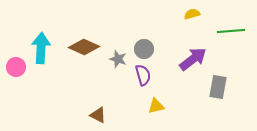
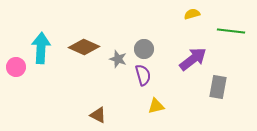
green line: rotated 12 degrees clockwise
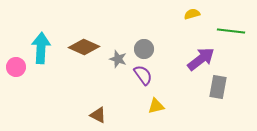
purple arrow: moved 8 px right
purple semicircle: rotated 20 degrees counterclockwise
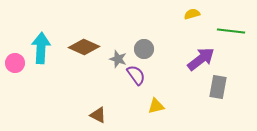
pink circle: moved 1 px left, 4 px up
purple semicircle: moved 7 px left
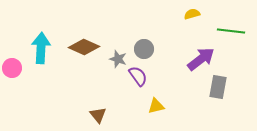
pink circle: moved 3 px left, 5 px down
purple semicircle: moved 2 px right, 1 px down
brown triangle: rotated 24 degrees clockwise
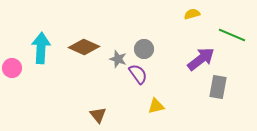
green line: moved 1 px right, 4 px down; rotated 16 degrees clockwise
purple semicircle: moved 2 px up
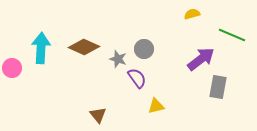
purple semicircle: moved 1 px left, 4 px down
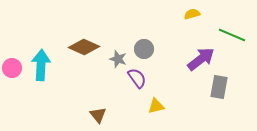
cyan arrow: moved 17 px down
gray rectangle: moved 1 px right
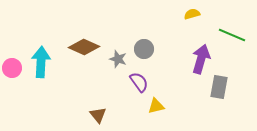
purple arrow: rotated 36 degrees counterclockwise
cyan arrow: moved 3 px up
purple semicircle: moved 2 px right, 4 px down
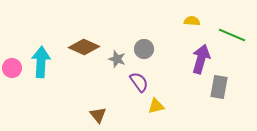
yellow semicircle: moved 7 px down; rotated 21 degrees clockwise
gray star: moved 1 px left
